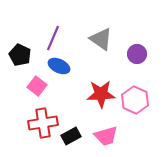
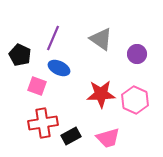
blue ellipse: moved 2 px down
pink square: rotated 18 degrees counterclockwise
pink trapezoid: moved 2 px right, 2 px down
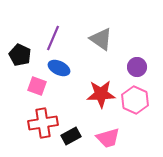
purple circle: moved 13 px down
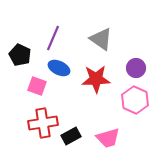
purple circle: moved 1 px left, 1 px down
red star: moved 5 px left, 15 px up
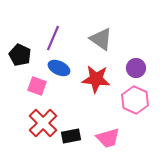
red star: rotated 8 degrees clockwise
red cross: rotated 36 degrees counterclockwise
black rectangle: rotated 18 degrees clockwise
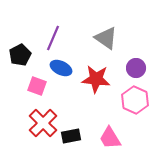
gray triangle: moved 5 px right, 1 px up
black pentagon: rotated 20 degrees clockwise
blue ellipse: moved 2 px right
pink trapezoid: moved 2 px right; rotated 75 degrees clockwise
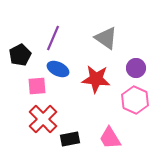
blue ellipse: moved 3 px left, 1 px down
pink square: rotated 24 degrees counterclockwise
red cross: moved 4 px up
black rectangle: moved 1 px left, 3 px down
